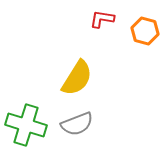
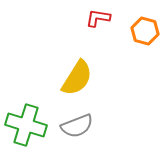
red L-shape: moved 4 px left, 1 px up
gray semicircle: moved 2 px down
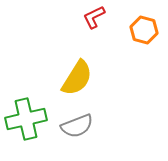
red L-shape: moved 4 px left, 1 px up; rotated 35 degrees counterclockwise
orange hexagon: moved 1 px left, 1 px up
green cross: moved 6 px up; rotated 30 degrees counterclockwise
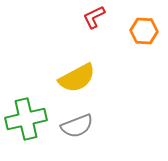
orange hexagon: moved 1 px down; rotated 12 degrees counterclockwise
yellow semicircle: rotated 30 degrees clockwise
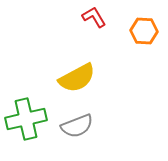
red L-shape: rotated 85 degrees clockwise
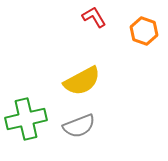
orange hexagon: rotated 16 degrees clockwise
yellow semicircle: moved 5 px right, 3 px down
gray semicircle: moved 2 px right
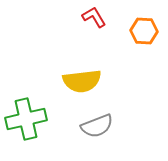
orange hexagon: rotated 16 degrees counterclockwise
yellow semicircle: rotated 21 degrees clockwise
gray semicircle: moved 18 px right
